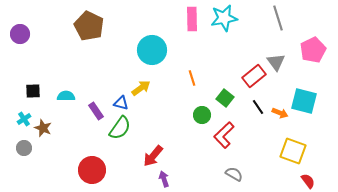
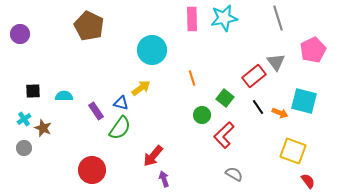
cyan semicircle: moved 2 px left
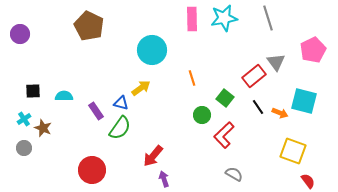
gray line: moved 10 px left
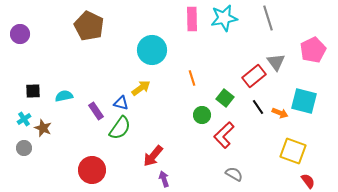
cyan semicircle: rotated 12 degrees counterclockwise
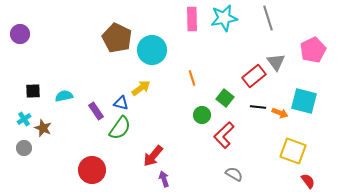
brown pentagon: moved 28 px right, 12 px down
black line: rotated 49 degrees counterclockwise
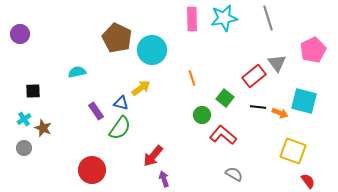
gray triangle: moved 1 px right, 1 px down
cyan semicircle: moved 13 px right, 24 px up
red L-shape: moved 1 px left; rotated 84 degrees clockwise
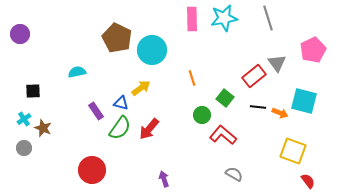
red arrow: moved 4 px left, 27 px up
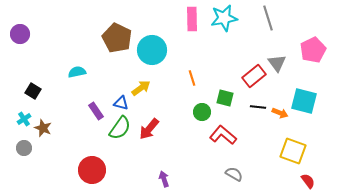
black square: rotated 35 degrees clockwise
green square: rotated 24 degrees counterclockwise
green circle: moved 3 px up
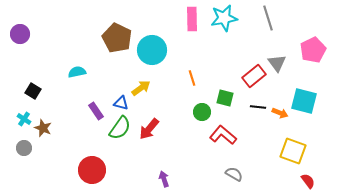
cyan cross: rotated 24 degrees counterclockwise
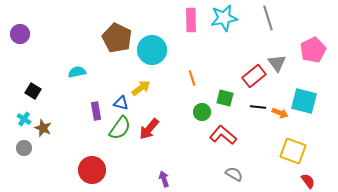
pink rectangle: moved 1 px left, 1 px down
purple rectangle: rotated 24 degrees clockwise
